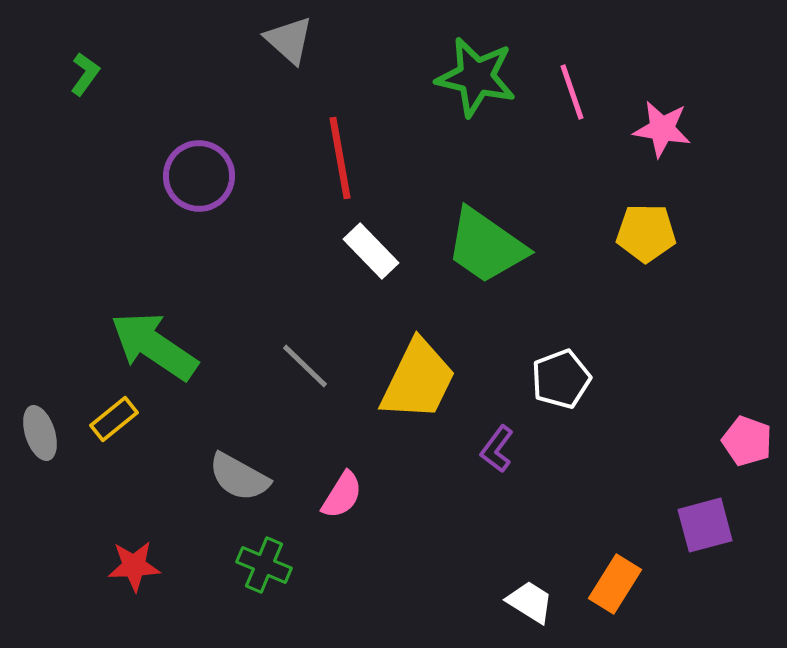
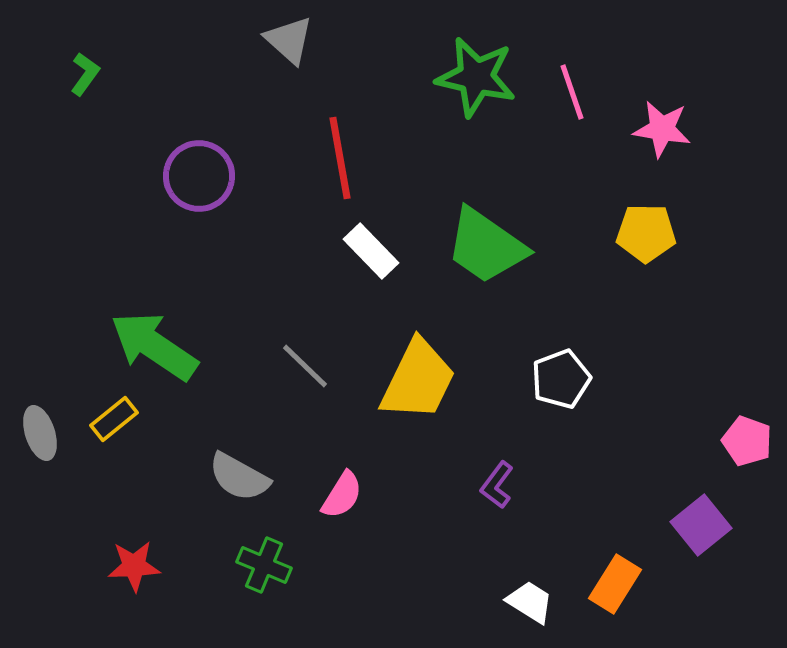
purple L-shape: moved 36 px down
purple square: moved 4 px left; rotated 24 degrees counterclockwise
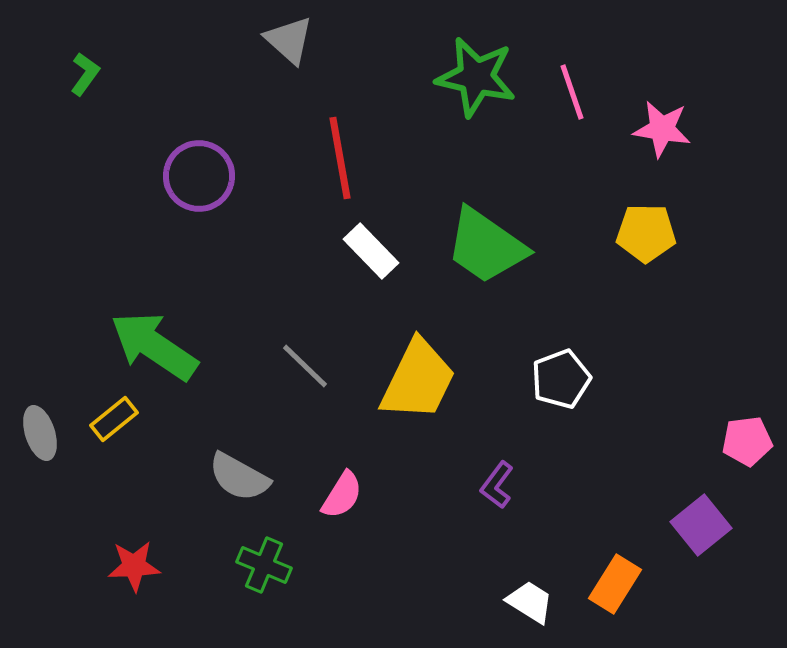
pink pentagon: rotated 27 degrees counterclockwise
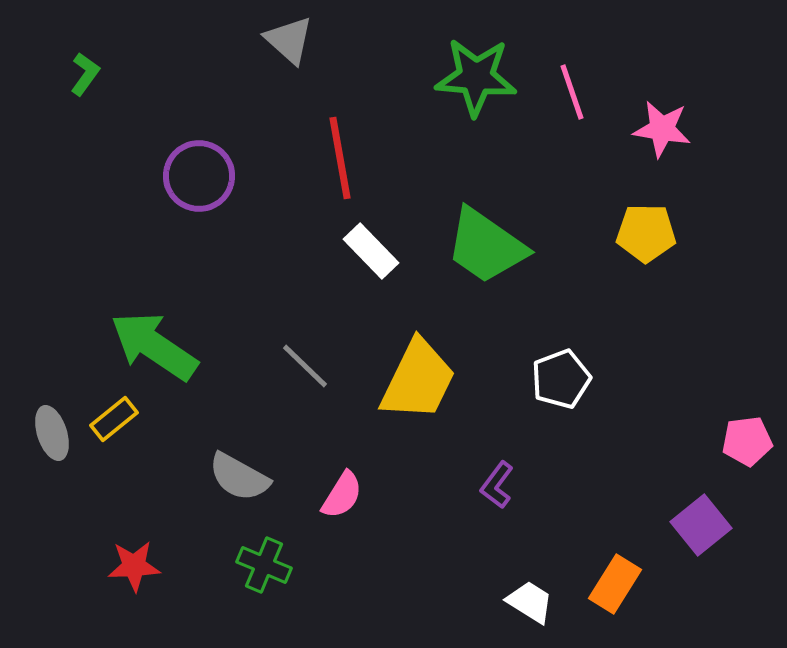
green star: rotated 8 degrees counterclockwise
gray ellipse: moved 12 px right
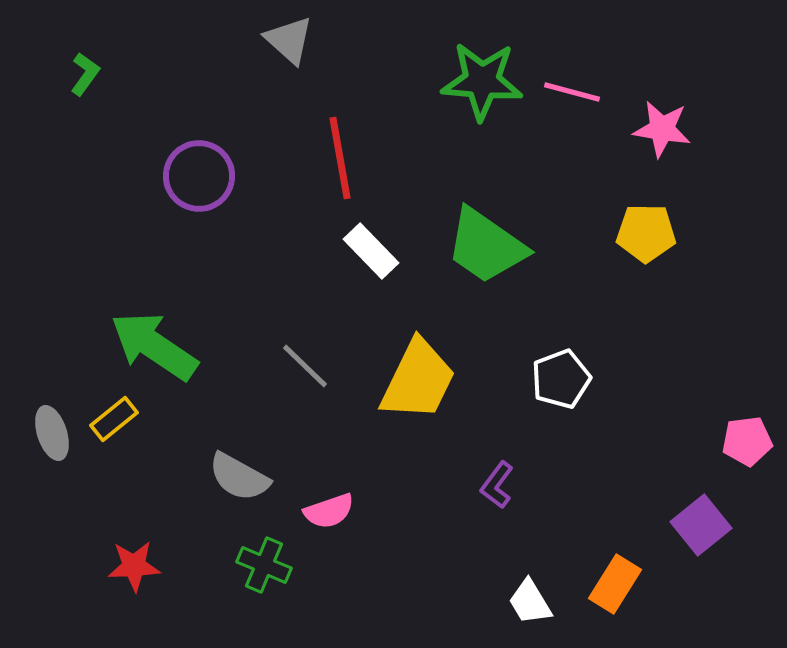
green star: moved 6 px right, 4 px down
pink line: rotated 56 degrees counterclockwise
pink semicircle: moved 13 px left, 16 px down; rotated 39 degrees clockwise
white trapezoid: rotated 153 degrees counterclockwise
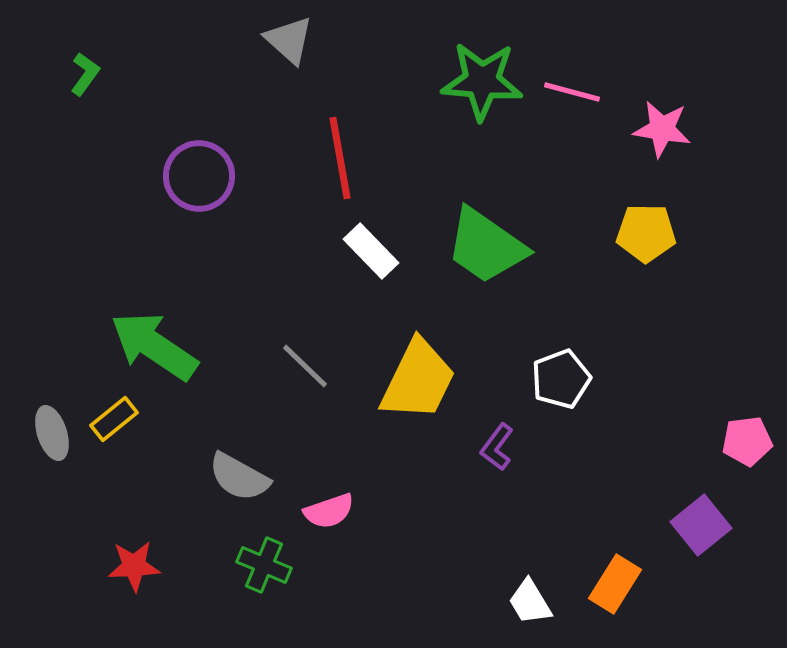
purple L-shape: moved 38 px up
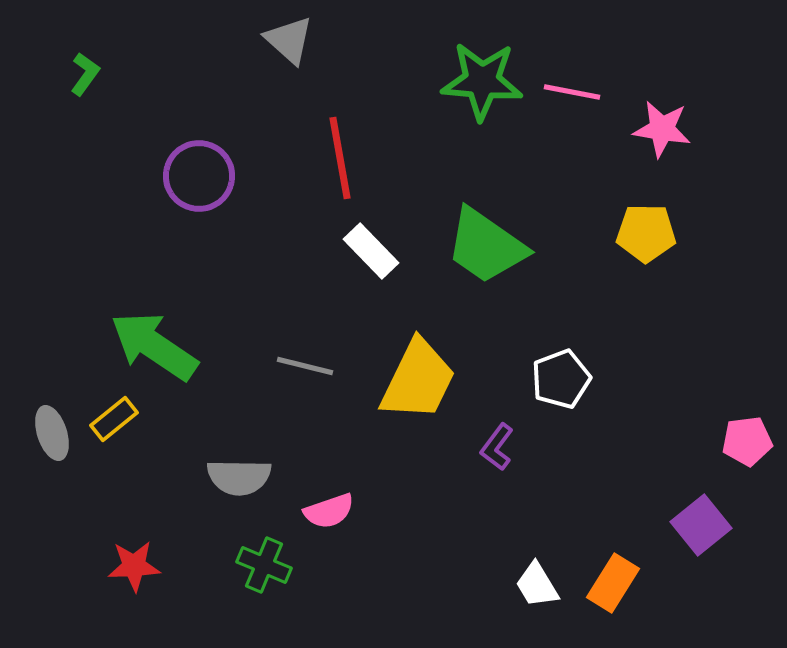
pink line: rotated 4 degrees counterclockwise
gray line: rotated 30 degrees counterclockwise
gray semicircle: rotated 28 degrees counterclockwise
orange rectangle: moved 2 px left, 1 px up
white trapezoid: moved 7 px right, 17 px up
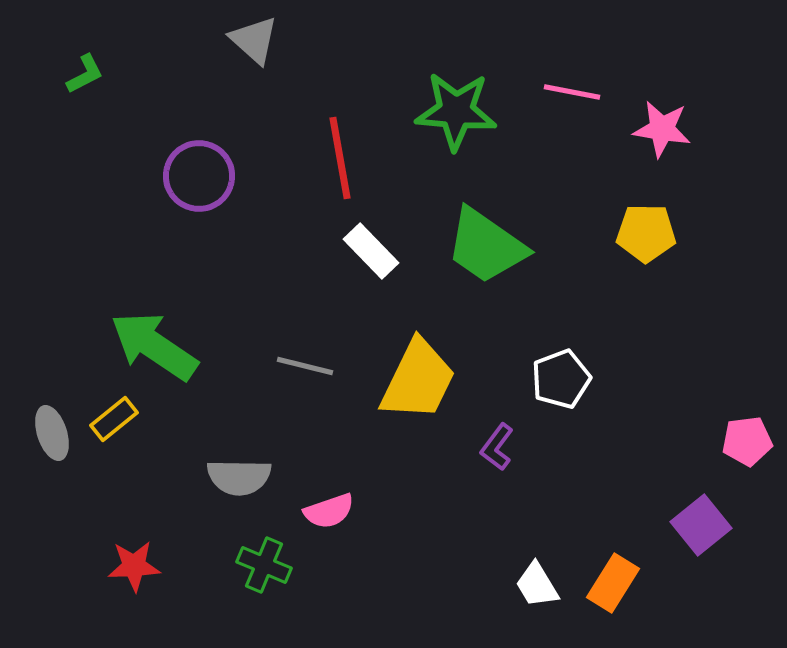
gray triangle: moved 35 px left
green L-shape: rotated 27 degrees clockwise
green star: moved 26 px left, 30 px down
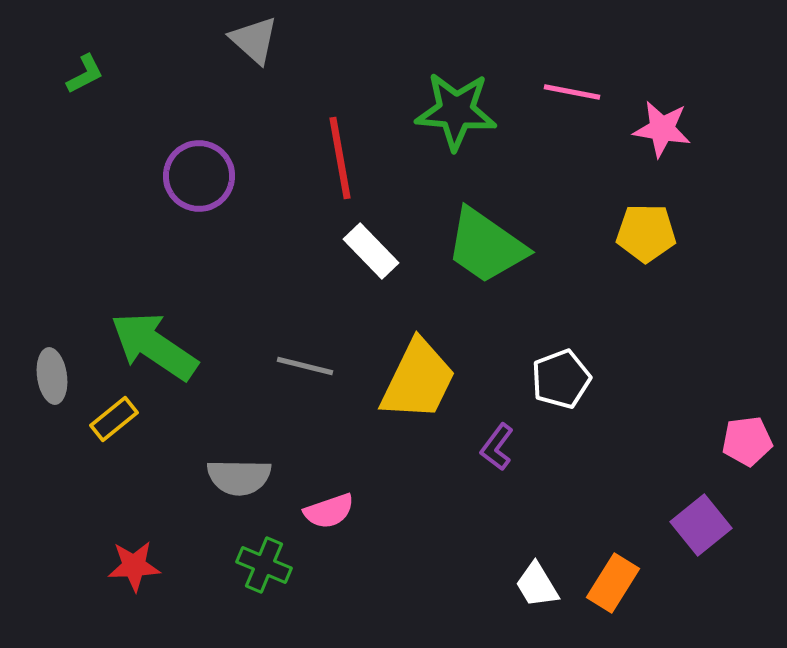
gray ellipse: moved 57 px up; rotated 10 degrees clockwise
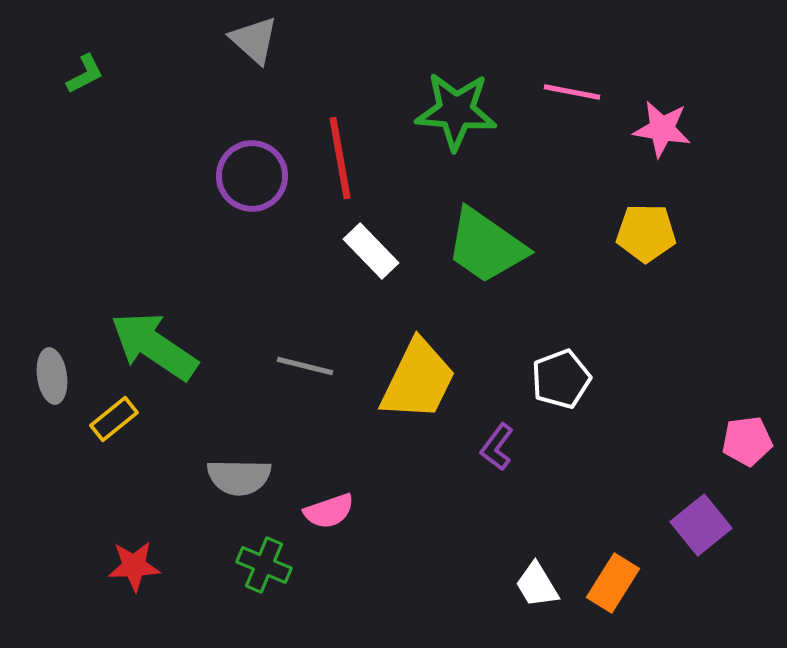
purple circle: moved 53 px right
